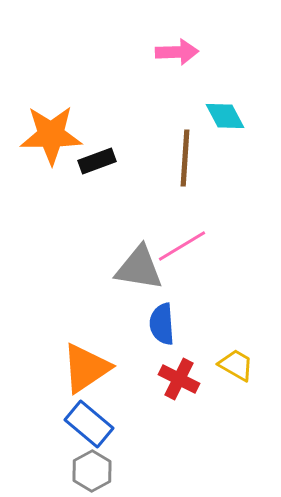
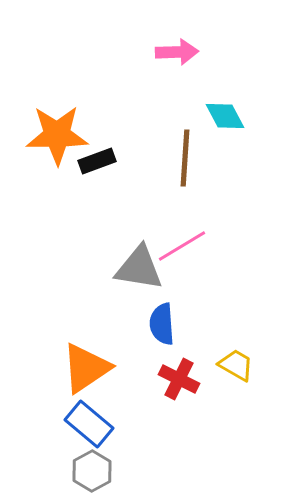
orange star: moved 6 px right
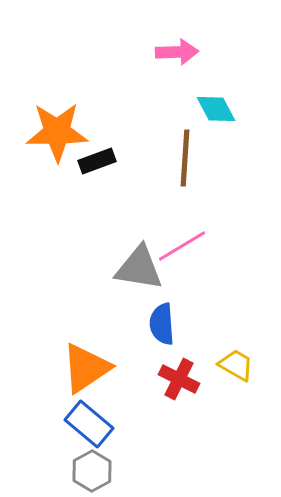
cyan diamond: moved 9 px left, 7 px up
orange star: moved 3 px up
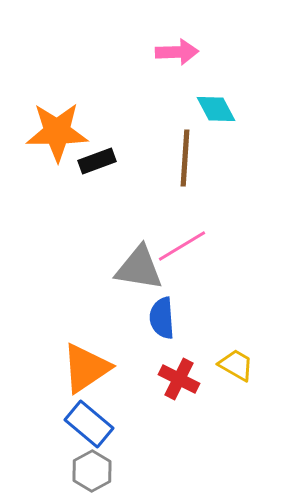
blue semicircle: moved 6 px up
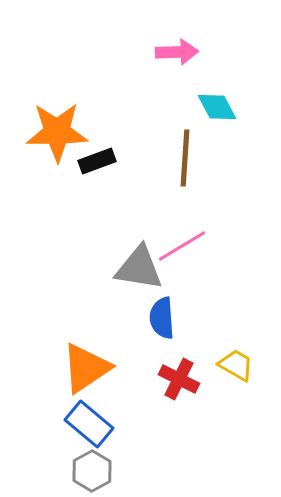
cyan diamond: moved 1 px right, 2 px up
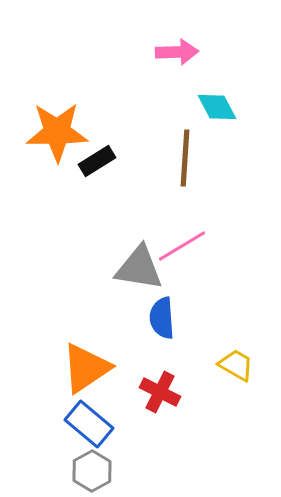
black rectangle: rotated 12 degrees counterclockwise
red cross: moved 19 px left, 13 px down
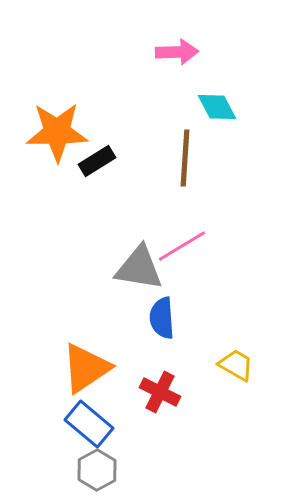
gray hexagon: moved 5 px right, 1 px up
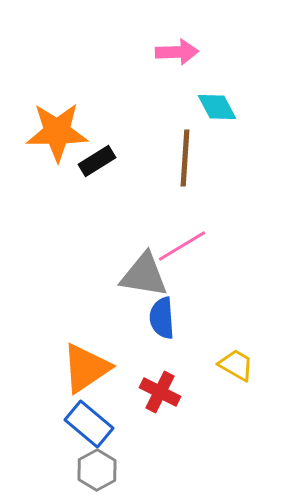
gray triangle: moved 5 px right, 7 px down
